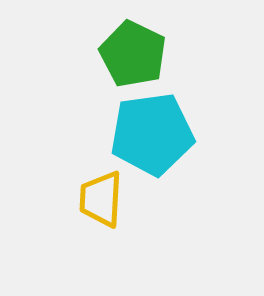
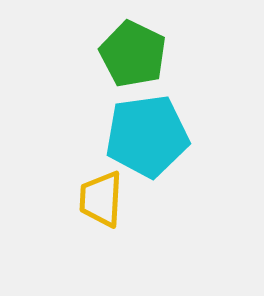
cyan pentagon: moved 5 px left, 2 px down
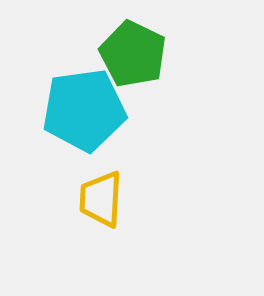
cyan pentagon: moved 63 px left, 26 px up
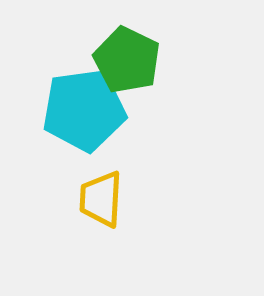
green pentagon: moved 6 px left, 6 px down
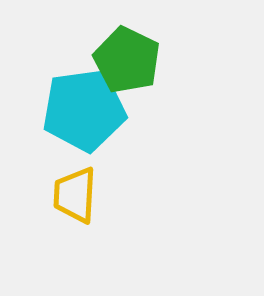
yellow trapezoid: moved 26 px left, 4 px up
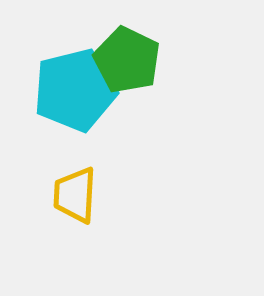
cyan pentagon: moved 9 px left, 20 px up; rotated 6 degrees counterclockwise
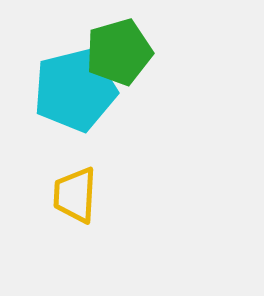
green pentagon: moved 8 px left, 8 px up; rotated 30 degrees clockwise
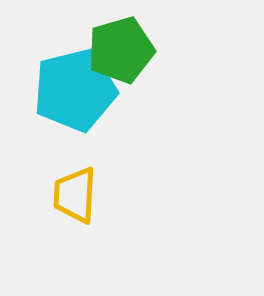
green pentagon: moved 2 px right, 2 px up
